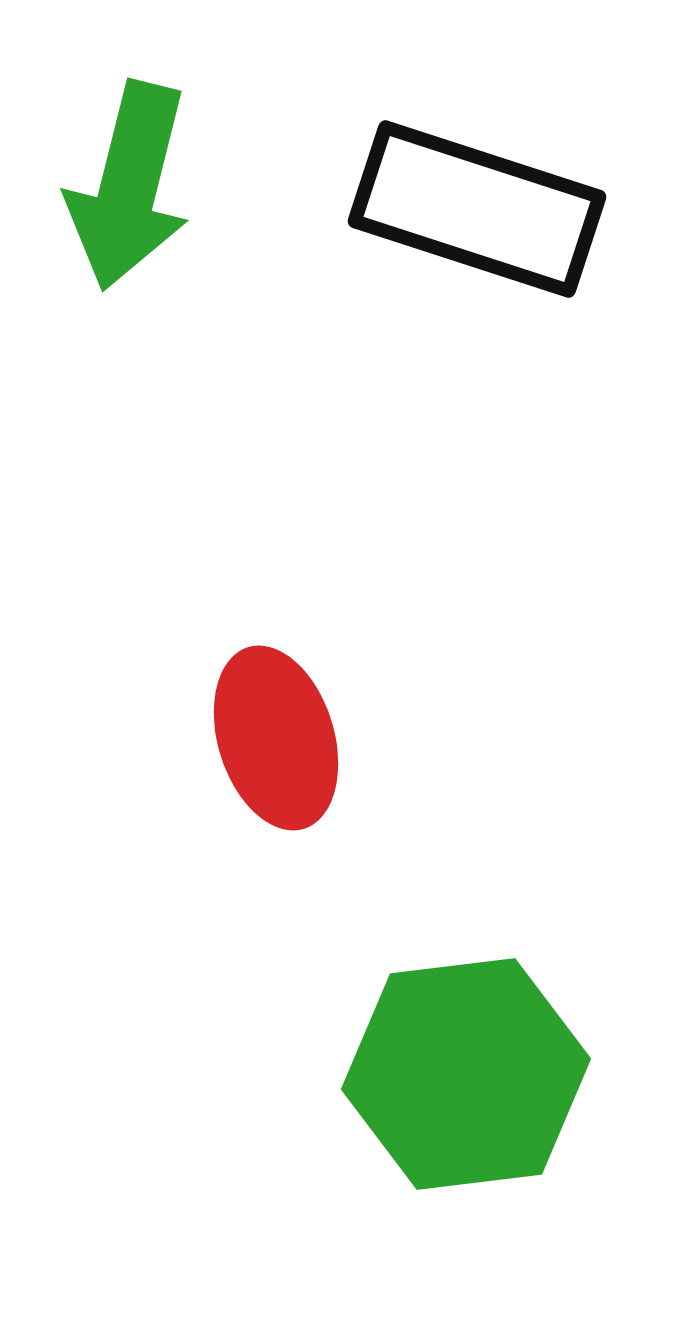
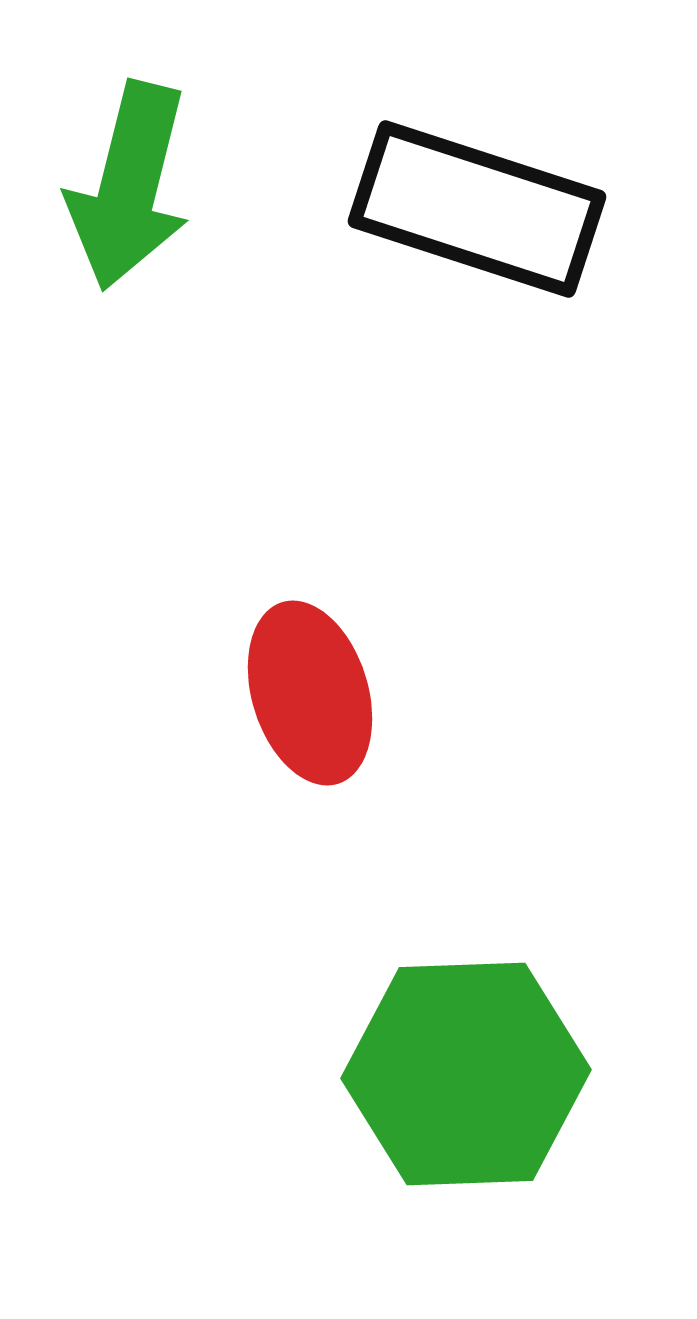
red ellipse: moved 34 px right, 45 px up
green hexagon: rotated 5 degrees clockwise
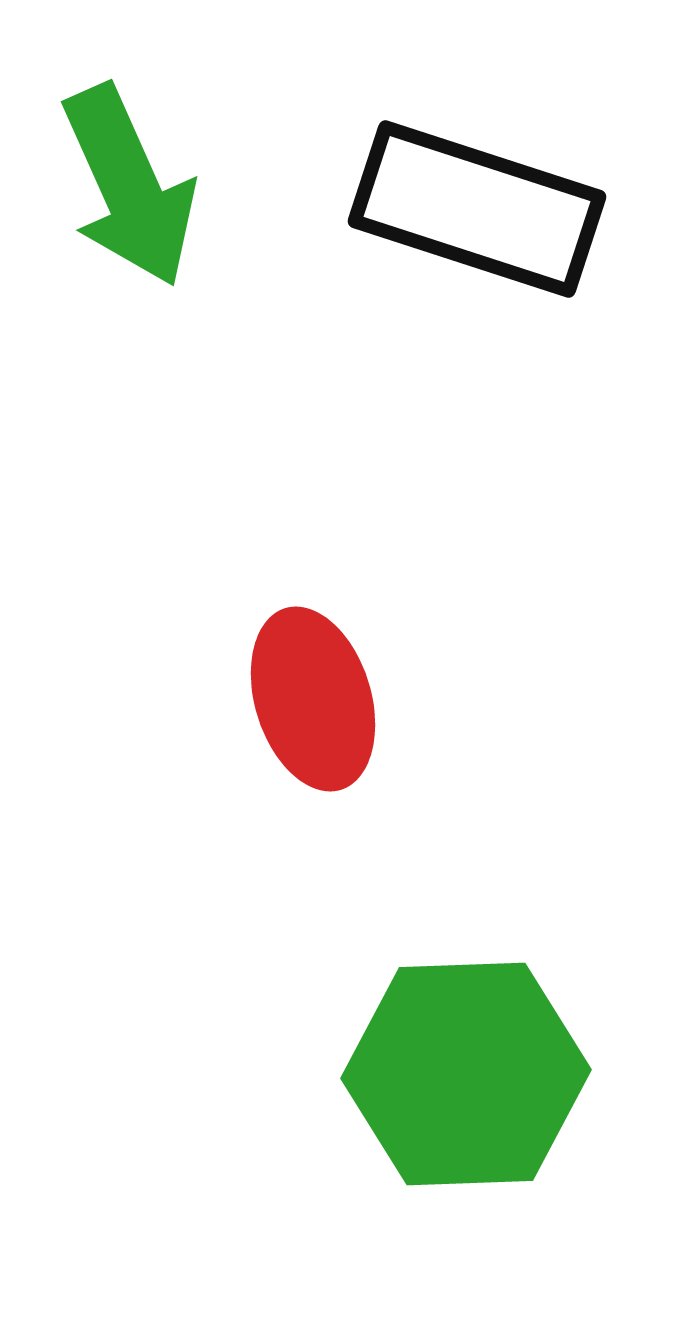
green arrow: rotated 38 degrees counterclockwise
red ellipse: moved 3 px right, 6 px down
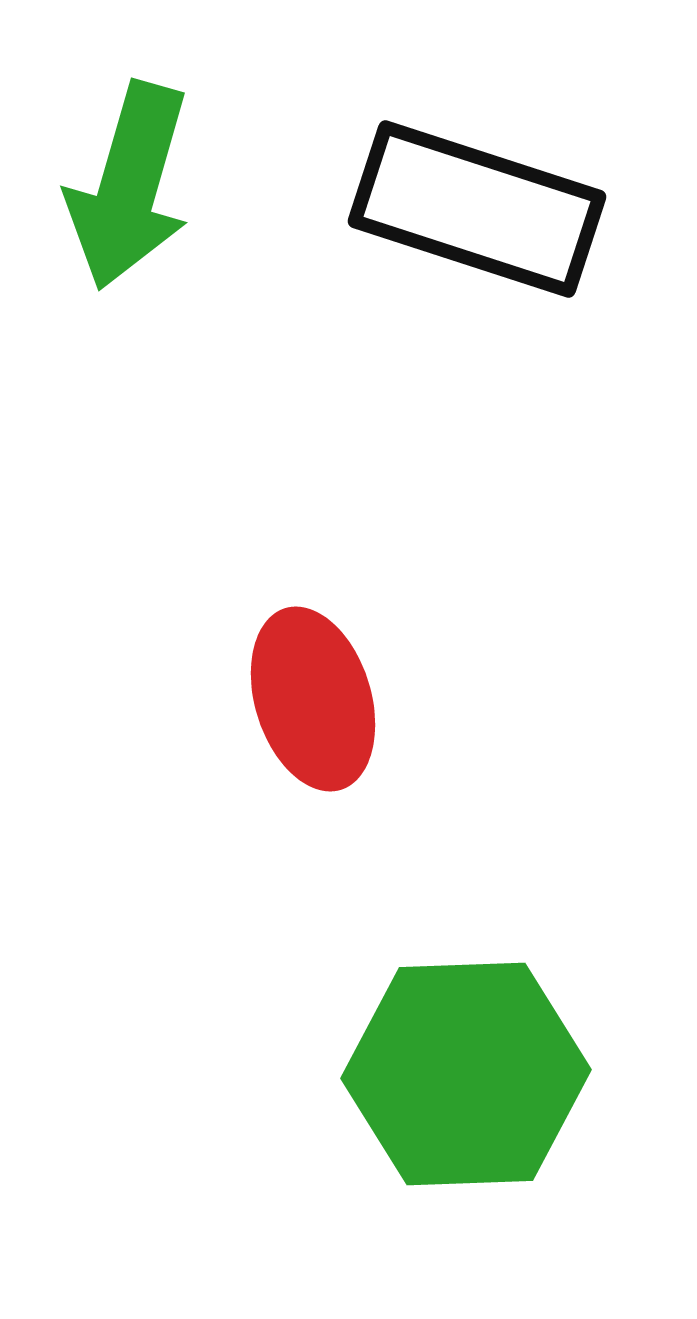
green arrow: rotated 40 degrees clockwise
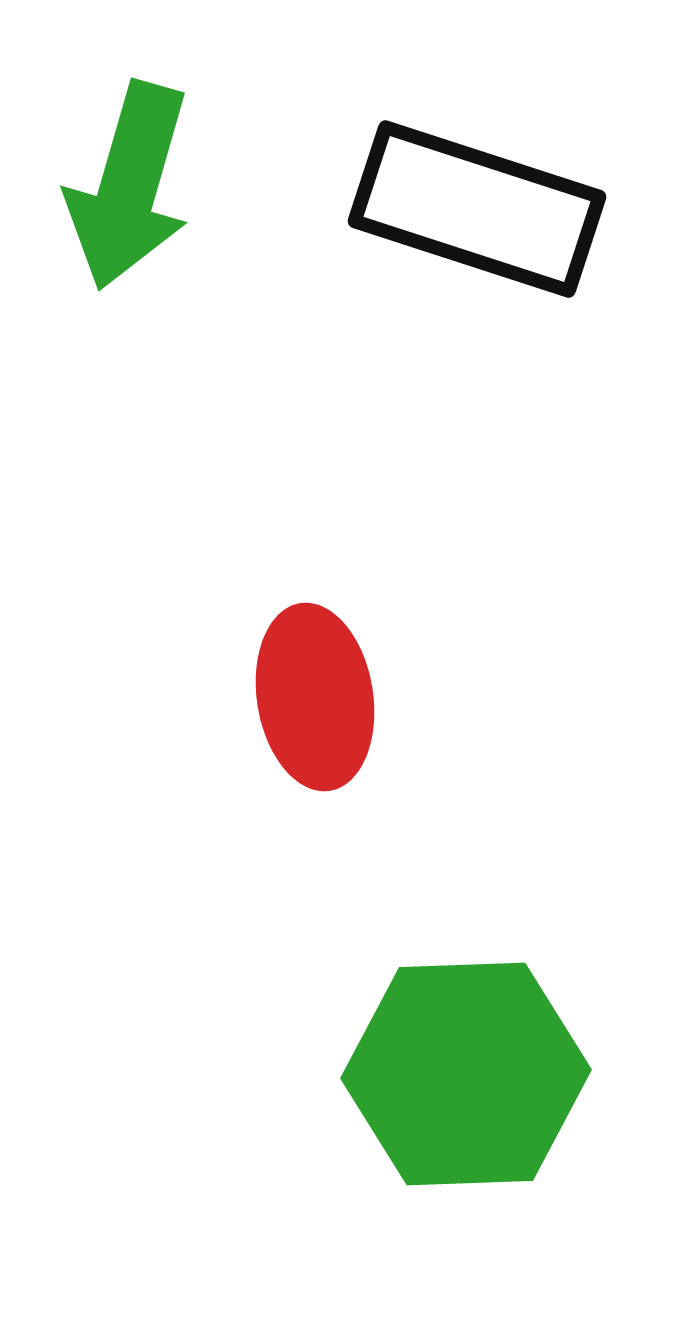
red ellipse: moved 2 px right, 2 px up; rotated 8 degrees clockwise
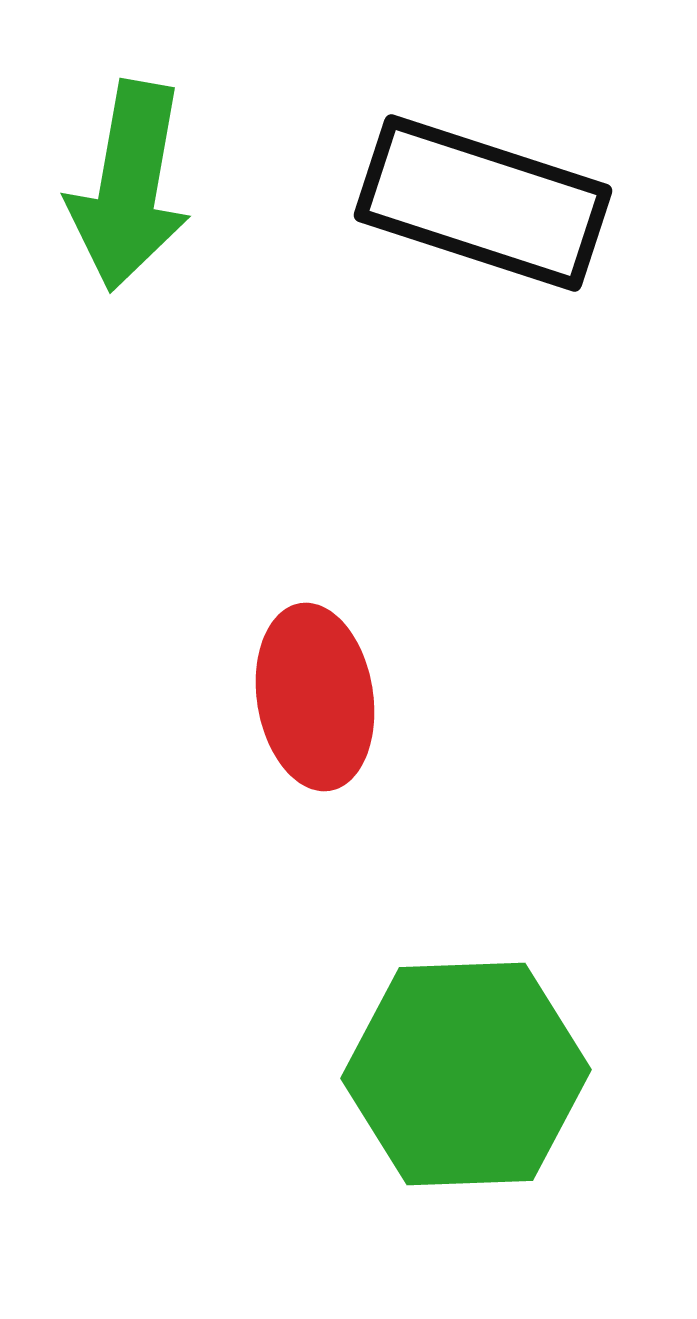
green arrow: rotated 6 degrees counterclockwise
black rectangle: moved 6 px right, 6 px up
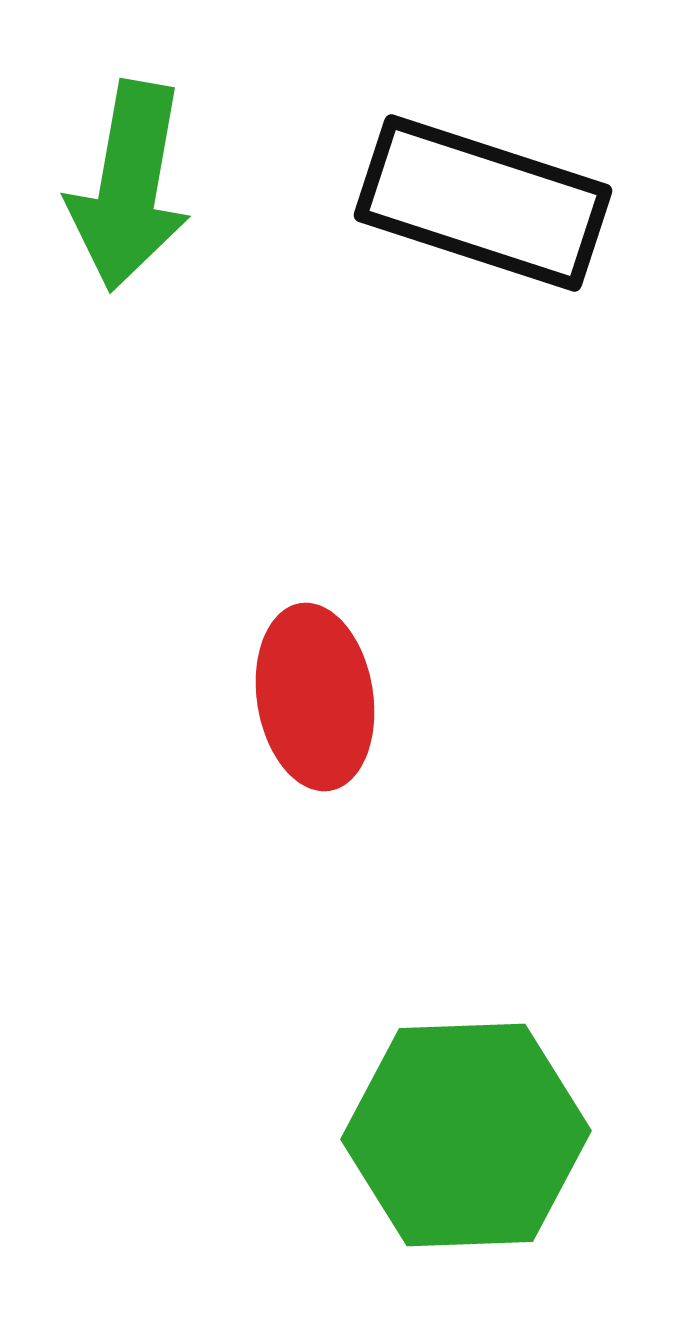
green hexagon: moved 61 px down
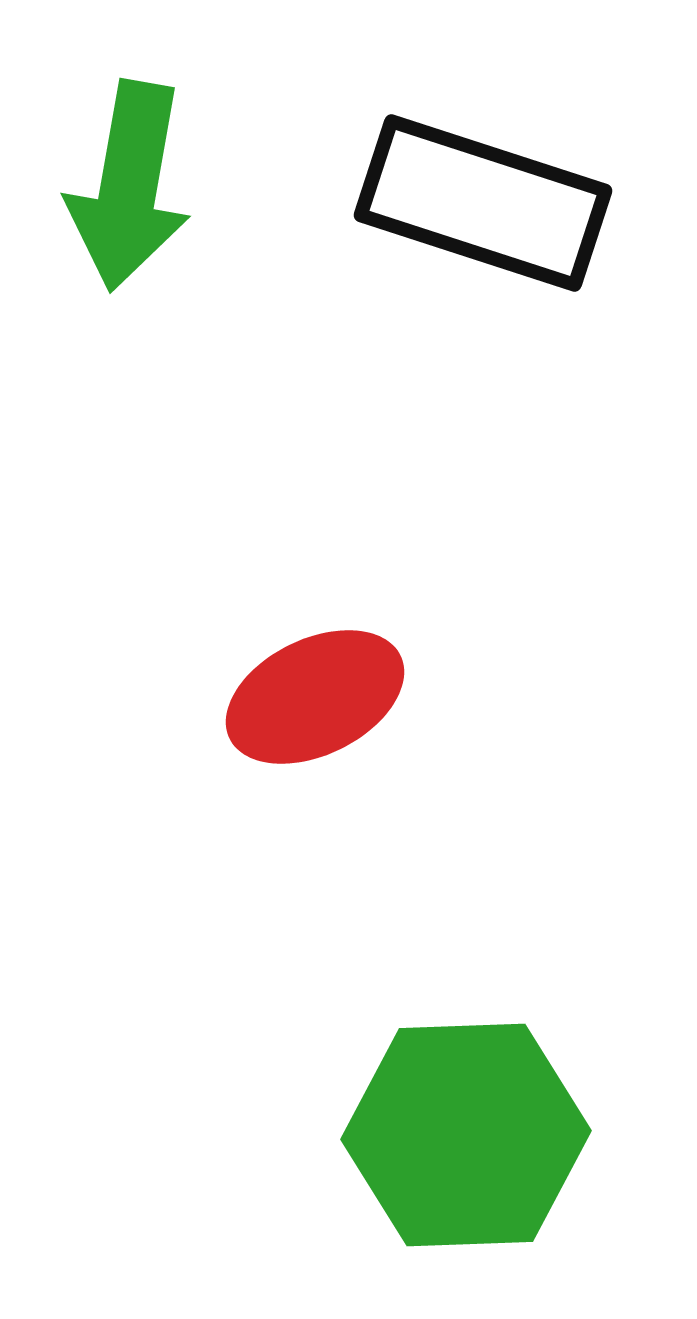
red ellipse: rotated 73 degrees clockwise
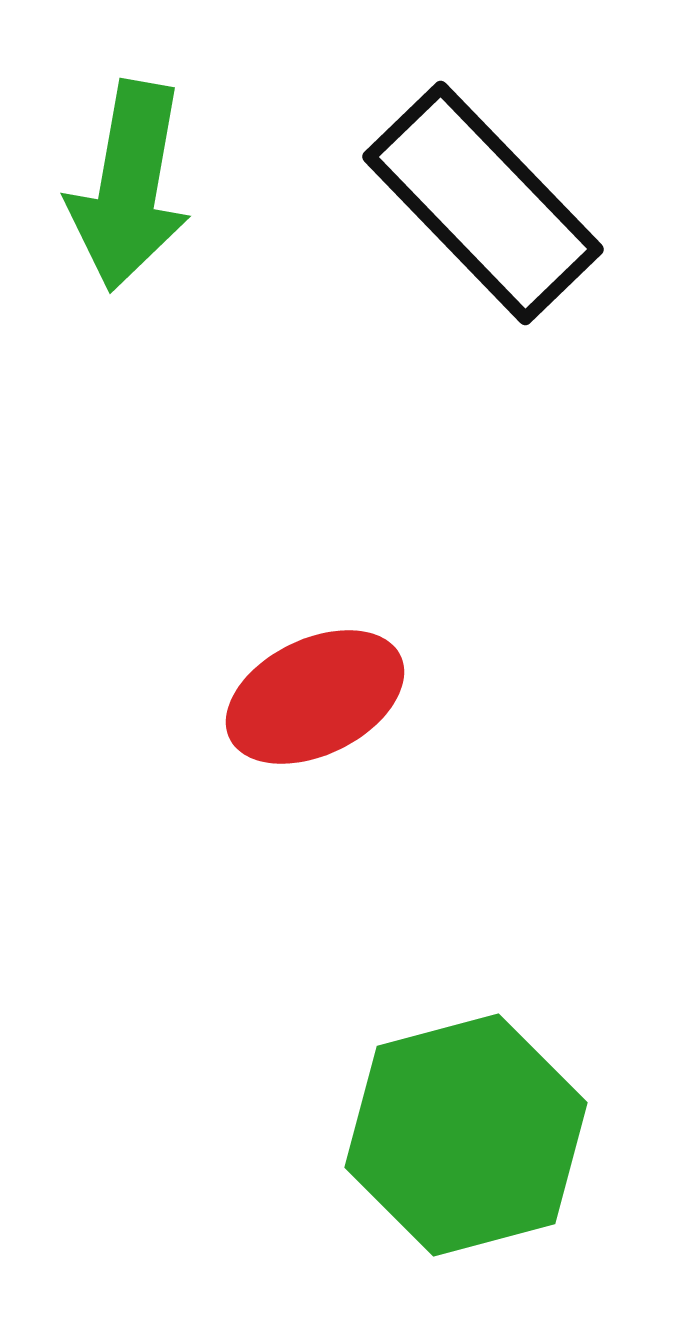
black rectangle: rotated 28 degrees clockwise
green hexagon: rotated 13 degrees counterclockwise
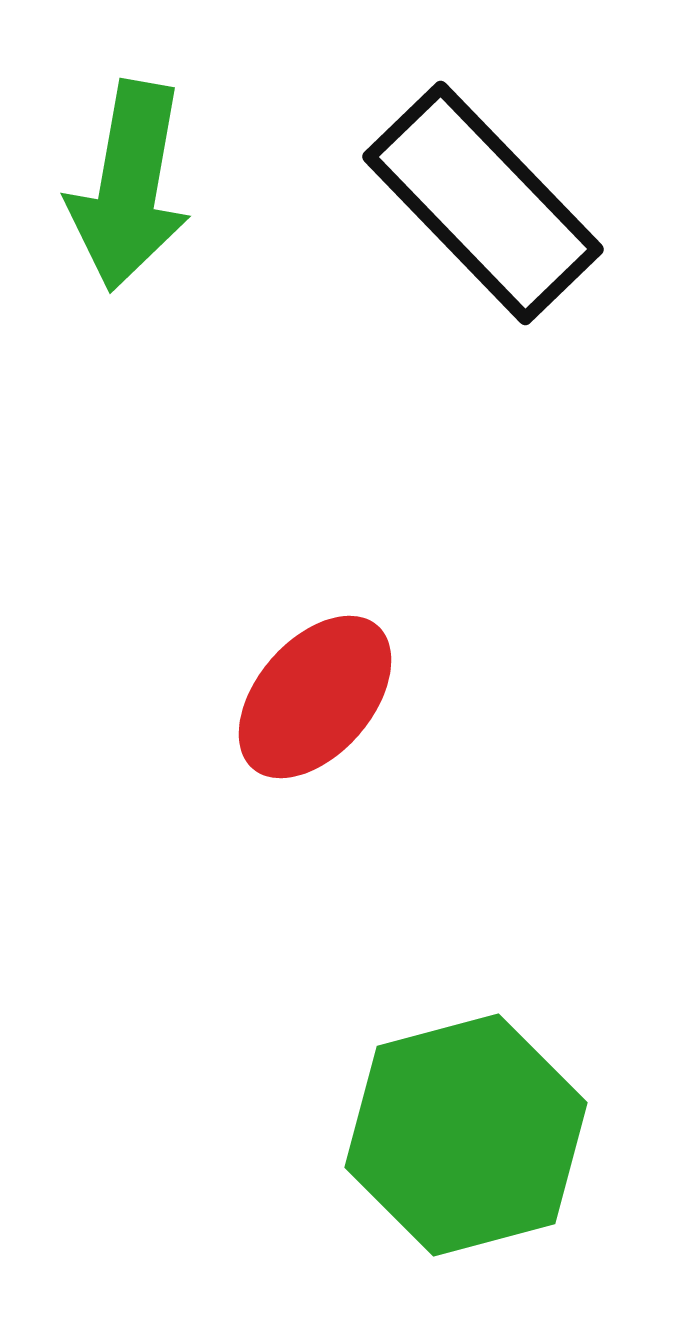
red ellipse: rotated 23 degrees counterclockwise
